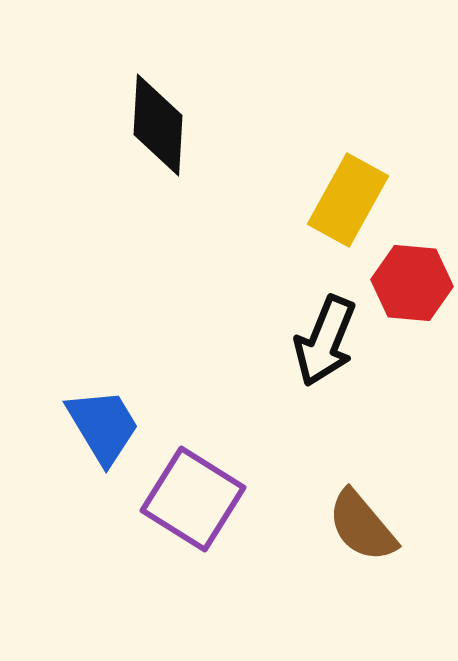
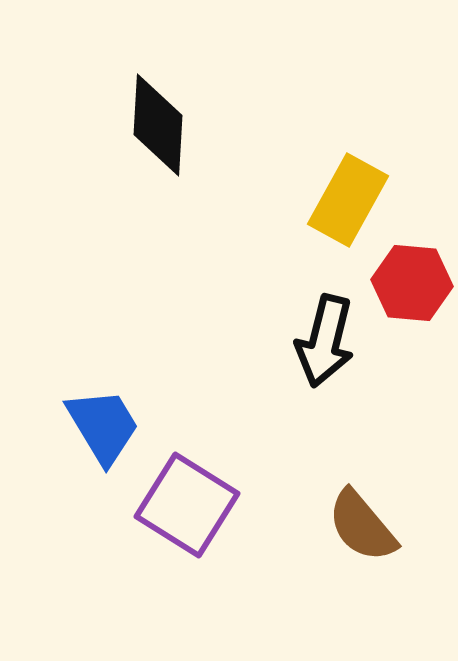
black arrow: rotated 8 degrees counterclockwise
purple square: moved 6 px left, 6 px down
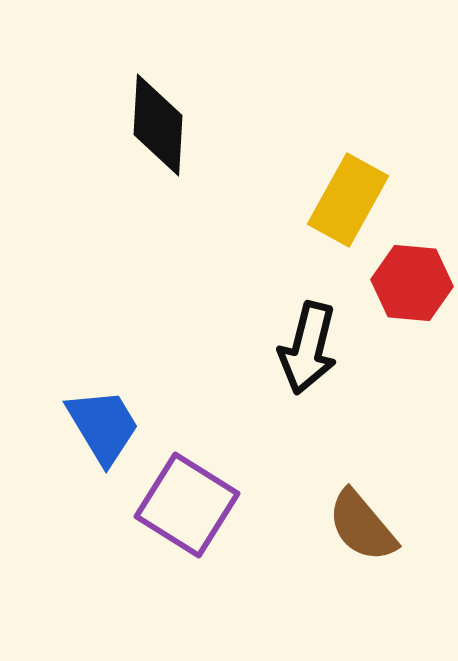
black arrow: moved 17 px left, 7 px down
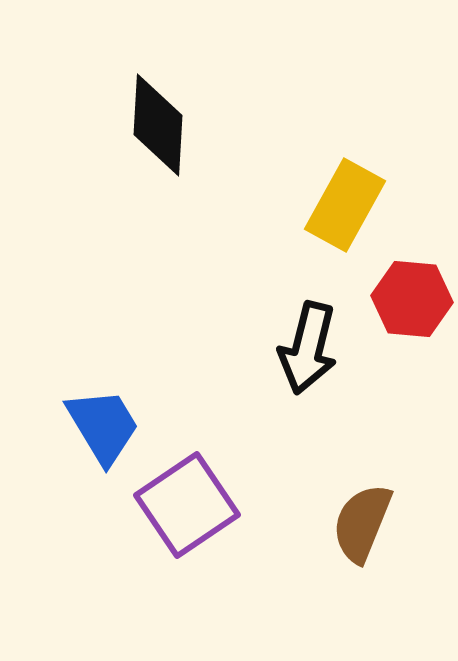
yellow rectangle: moved 3 px left, 5 px down
red hexagon: moved 16 px down
purple square: rotated 24 degrees clockwise
brown semicircle: moved 3 px up; rotated 62 degrees clockwise
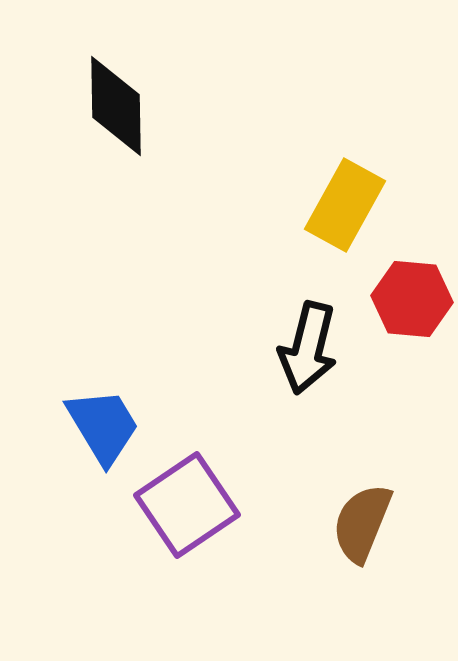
black diamond: moved 42 px left, 19 px up; rotated 4 degrees counterclockwise
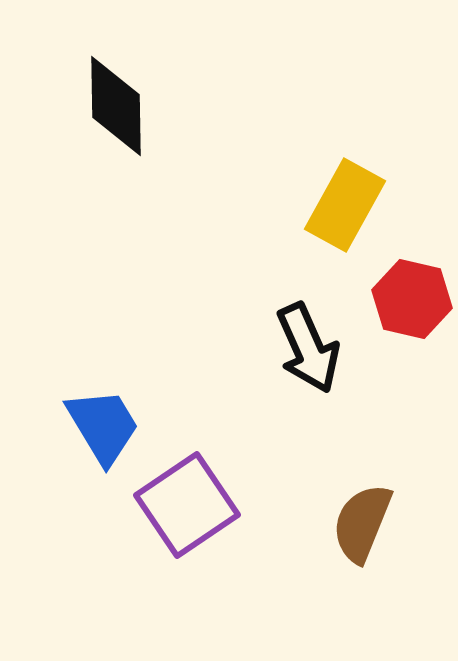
red hexagon: rotated 8 degrees clockwise
black arrow: rotated 38 degrees counterclockwise
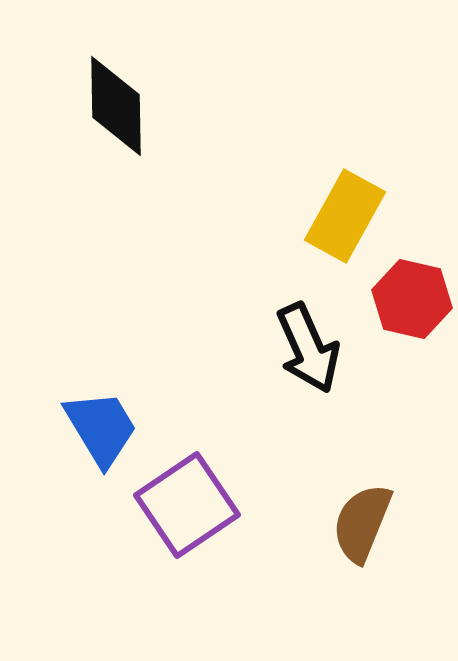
yellow rectangle: moved 11 px down
blue trapezoid: moved 2 px left, 2 px down
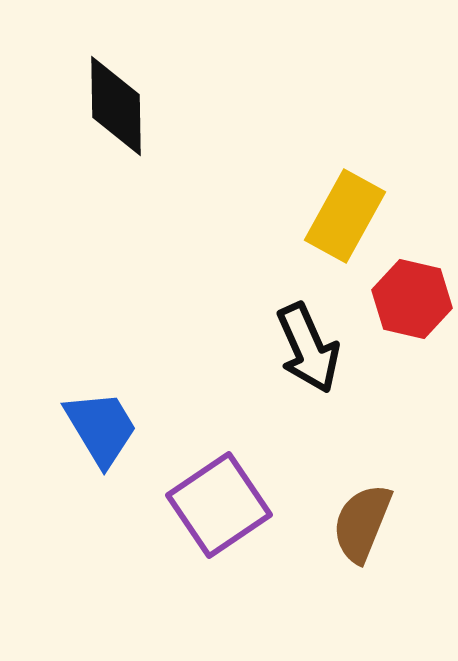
purple square: moved 32 px right
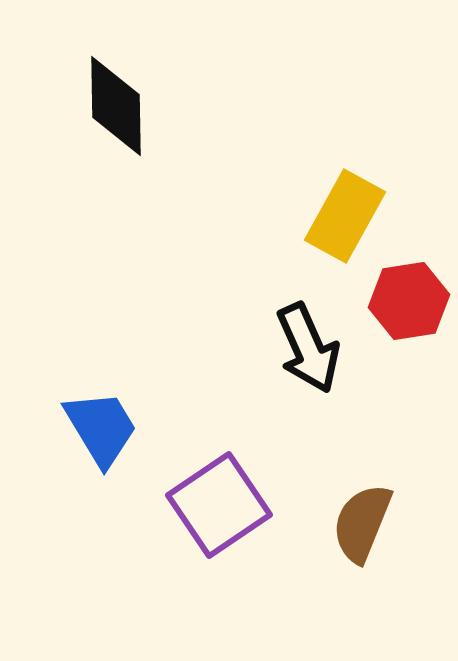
red hexagon: moved 3 px left, 2 px down; rotated 22 degrees counterclockwise
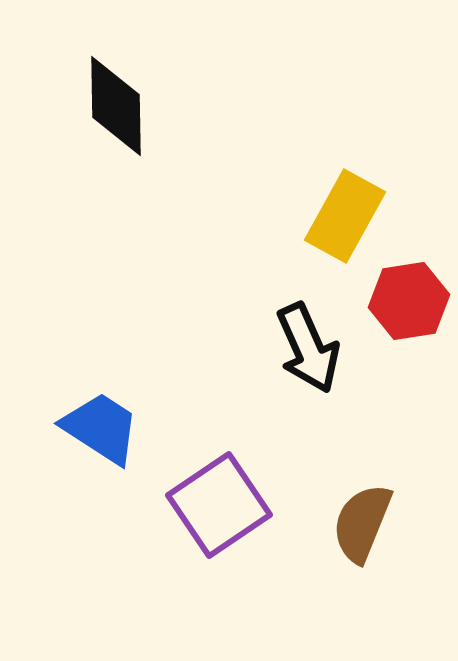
blue trapezoid: rotated 26 degrees counterclockwise
